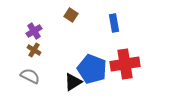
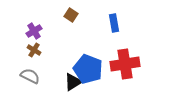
blue pentagon: moved 4 px left
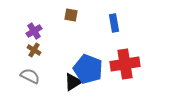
brown square: rotated 24 degrees counterclockwise
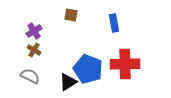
red cross: rotated 8 degrees clockwise
black triangle: moved 5 px left
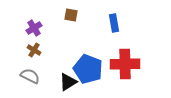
purple cross: moved 3 px up
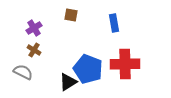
gray semicircle: moved 7 px left, 4 px up
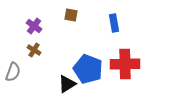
purple cross: moved 2 px up; rotated 21 degrees counterclockwise
gray semicircle: moved 10 px left; rotated 84 degrees clockwise
black triangle: moved 1 px left, 2 px down
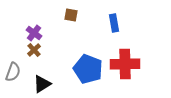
purple cross: moved 7 px down
brown cross: rotated 16 degrees clockwise
black triangle: moved 25 px left
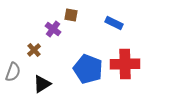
blue rectangle: rotated 54 degrees counterclockwise
purple cross: moved 19 px right, 4 px up
